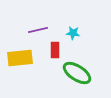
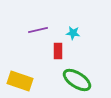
red rectangle: moved 3 px right, 1 px down
yellow rectangle: moved 23 px down; rotated 25 degrees clockwise
green ellipse: moved 7 px down
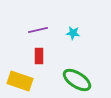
red rectangle: moved 19 px left, 5 px down
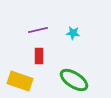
green ellipse: moved 3 px left
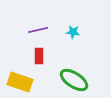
cyan star: moved 1 px up
yellow rectangle: moved 1 px down
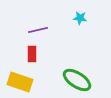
cyan star: moved 7 px right, 14 px up
red rectangle: moved 7 px left, 2 px up
green ellipse: moved 3 px right
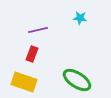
red rectangle: rotated 21 degrees clockwise
yellow rectangle: moved 4 px right
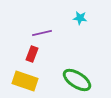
purple line: moved 4 px right, 3 px down
yellow rectangle: moved 1 px right, 1 px up
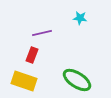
red rectangle: moved 1 px down
yellow rectangle: moved 1 px left
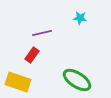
red rectangle: rotated 14 degrees clockwise
yellow rectangle: moved 6 px left, 1 px down
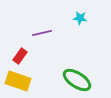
red rectangle: moved 12 px left, 1 px down
yellow rectangle: moved 1 px up
